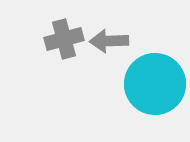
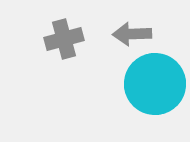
gray arrow: moved 23 px right, 7 px up
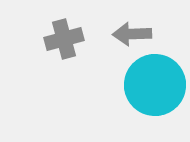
cyan circle: moved 1 px down
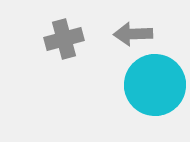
gray arrow: moved 1 px right
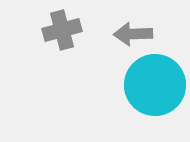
gray cross: moved 2 px left, 9 px up
